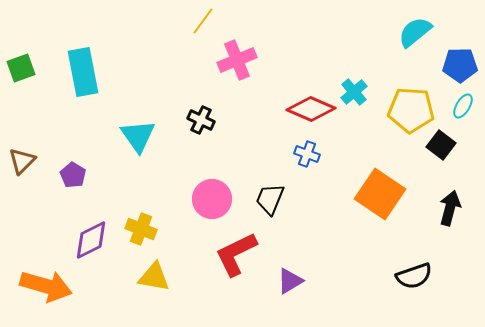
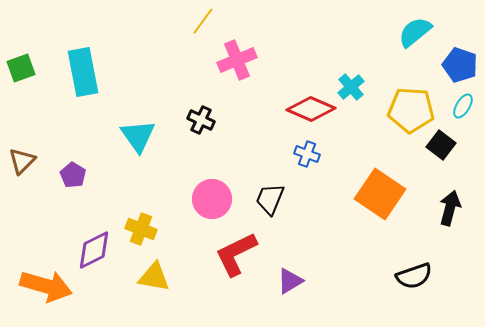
blue pentagon: rotated 20 degrees clockwise
cyan cross: moved 3 px left, 5 px up
purple diamond: moved 3 px right, 10 px down
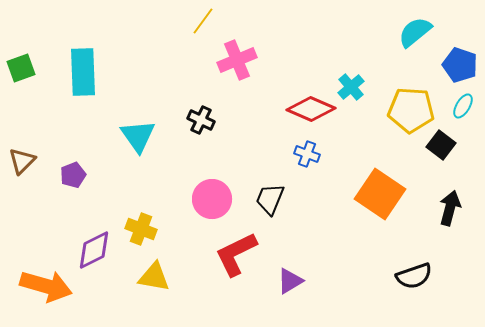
cyan rectangle: rotated 9 degrees clockwise
purple pentagon: rotated 20 degrees clockwise
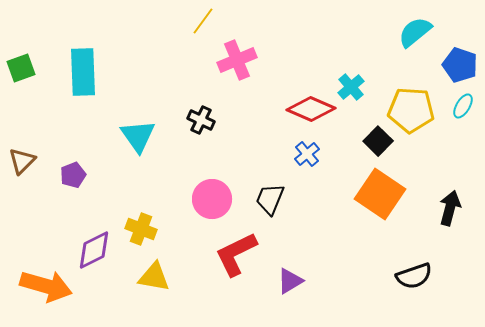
black square: moved 63 px left, 4 px up; rotated 8 degrees clockwise
blue cross: rotated 30 degrees clockwise
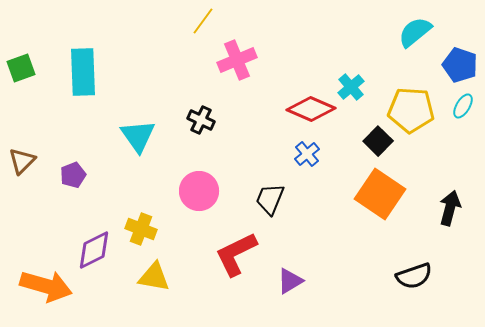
pink circle: moved 13 px left, 8 px up
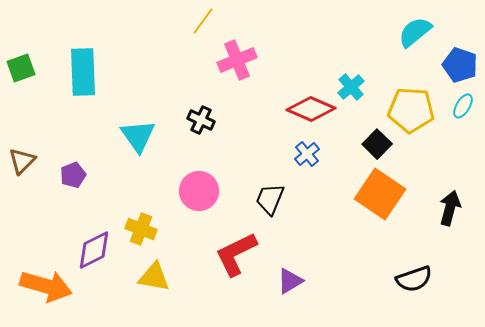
black square: moved 1 px left, 3 px down
black semicircle: moved 3 px down
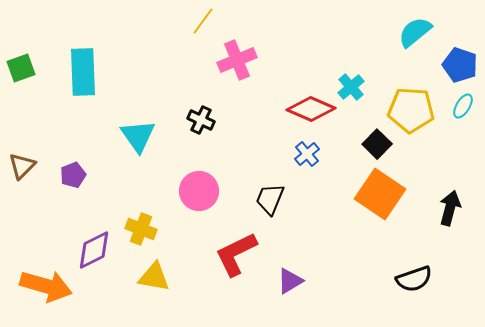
brown triangle: moved 5 px down
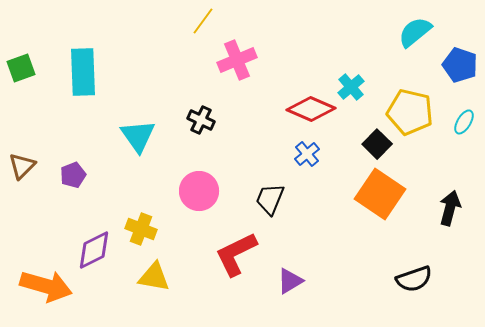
cyan ellipse: moved 1 px right, 16 px down
yellow pentagon: moved 1 px left, 2 px down; rotated 9 degrees clockwise
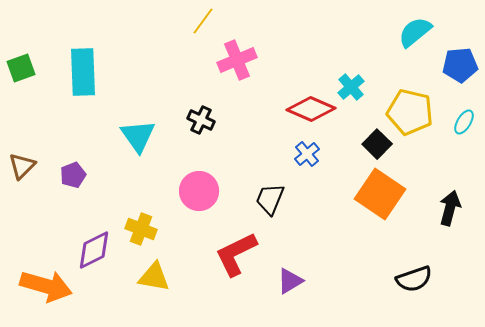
blue pentagon: rotated 24 degrees counterclockwise
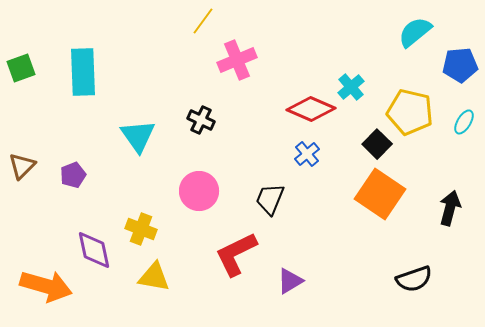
purple diamond: rotated 75 degrees counterclockwise
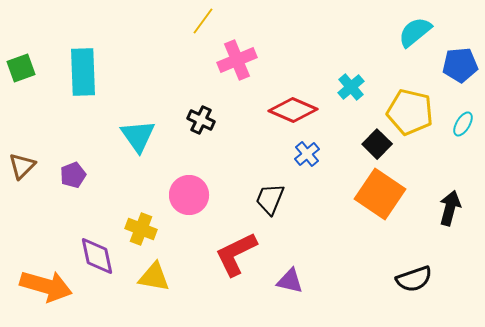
red diamond: moved 18 px left, 1 px down
cyan ellipse: moved 1 px left, 2 px down
pink circle: moved 10 px left, 4 px down
purple diamond: moved 3 px right, 6 px down
purple triangle: rotated 44 degrees clockwise
